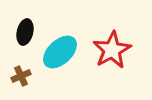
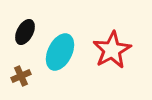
black ellipse: rotated 15 degrees clockwise
cyan ellipse: rotated 21 degrees counterclockwise
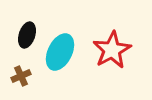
black ellipse: moved 2 px right, 3 px down; rotated 10 degrees counterclockwise
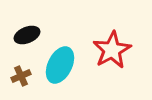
black ellipse: rotated 50 degrees clockwise
cyan ellipse: moved 13 px down
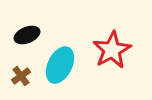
brown cross: rotated 12 degrees counterclockwise
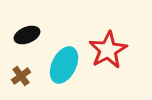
red star: moved 4 px left
cyan ellipse: moved 4 px right
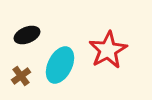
cyan ellipse: moved 4 px left
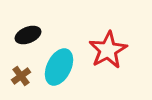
black ellipse: moved 1 px right
cyan ellipse: moved 1 px left, 2 px down
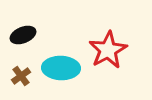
black ellipse: moved 5 px left
cyan ellipse: moved 2 px right, 1 px down; rotated 66 degrees clockwise
